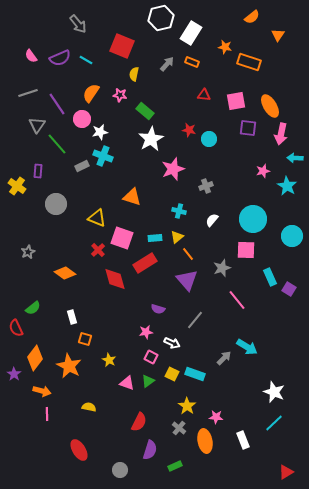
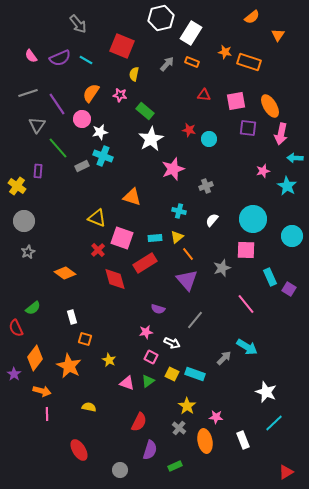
orange star at (225, 47): moved 5 px down
green line at (57, 144): moved 1 px right, 4 px down
gray circle at (56, 204): moved 32 px left, 17 px down
pink line at (237, 300): moved 9 px right, 4 px down
white star at (274, 392): moved 8 px left
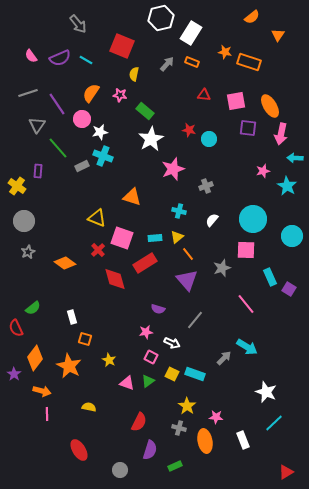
orange diamond at (65, 273): moved 10 px up
gray cross at (179, 428): rotated 24 degrees counterclockwise
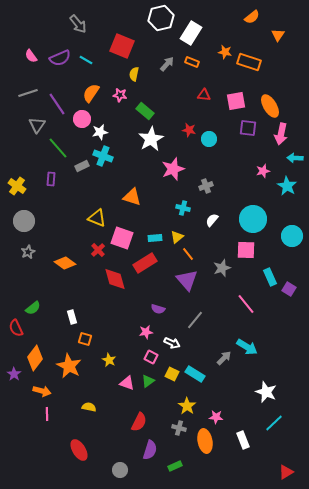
purple rectangle at (38, 171): moved 13 px right, 8 px down
cyan cross at (179, 211): moved 4 px right, 3 px up
cyan rectangle at (195, 374): rotated 12 degrees clockwise
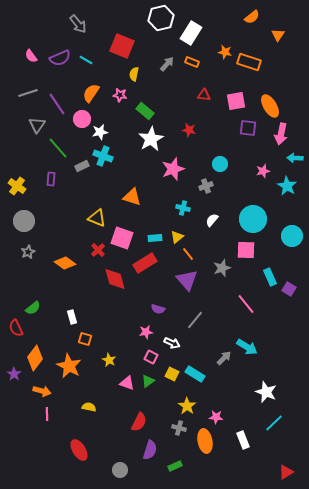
cyan circle at (209, 139): moved 11 px right, 25 px down
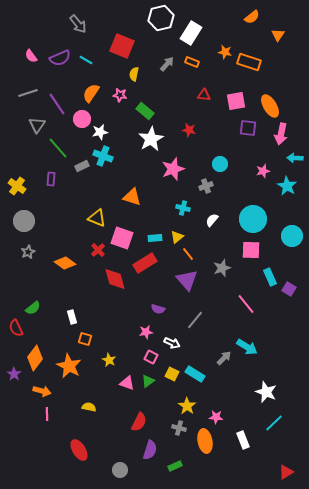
pink square at (246, 250): moved 5 px right
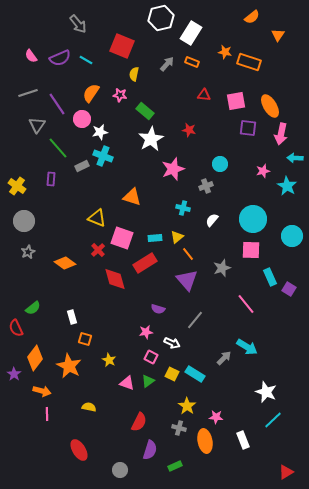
cyan line at (274, 423): moved 1 px left, 3 px up
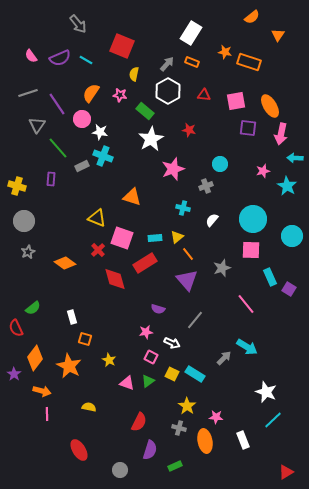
white hexagon at (161, 18): moved 7 px right, 73 px down; rotated 15 degrees counterclockwise
white star at (100, 132): rotated 21 degrees clockwise
yellow cross at (17, 186): rotated 18 degrees counterclockwise
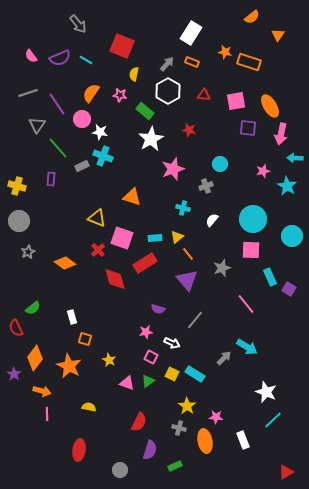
gray circle at (24, 221): moved 5 px left
red ellipse at (79, 450): rotated 40 degrees clockwise
